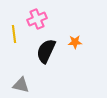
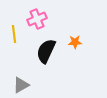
gray triangle: rotated 42 degrees counterclockwise
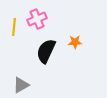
yellow line: moved 7 px up; rotated 12 degrees clockwise
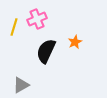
yellow line: rotated 12 degrees clockwise
orange star: rotated 24 degrees counterclockwise
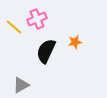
yellow line: rotated 66 degrees counterclockwise
orange star: rotated 16 degrees clockwise
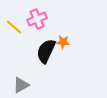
orange star: moved 12 px left; rotated 16 degrees clockwise
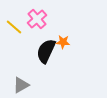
pink cross: rotated 18 degrees counterclockwise
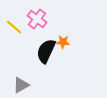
pink cross: rotated 12 degrees counterclockwise
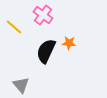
pink cross: moved 6 px right, 4 px up
orange star: moved 6 px right, 1 px down
gray triangle: rotated 42 degrees counterclockwise
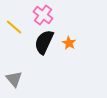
orange star: rotated 24 degrees clockwise
black semicircle: moved 2 px left, 9 px up
gray triangle: moved 7 px left, 6 px up
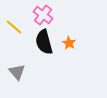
black semicircle: rotated 40 degrees counterclockwise
gray triangle: moved 3 px right, 7 px up
